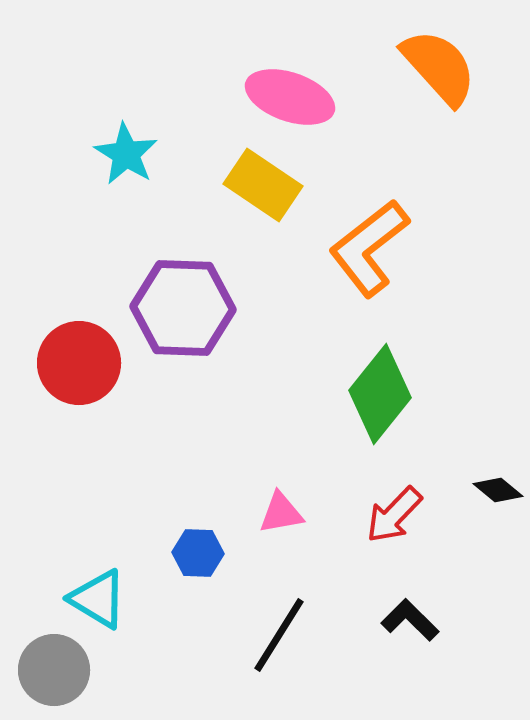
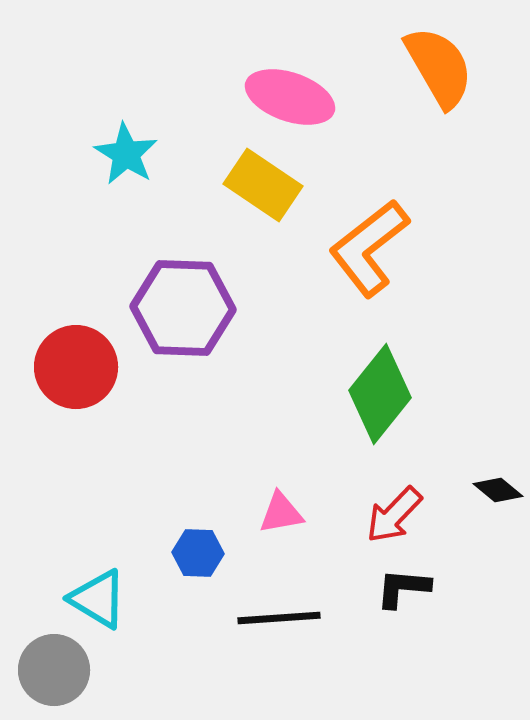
orange semicircle: rotated 12 degrees clockwise
red circle: moved 3 px left, 4 px down
black L-shape: moved 7 px left, 32 px up; rotated 40 degrees counterclockwise
black line: moved 17 px up; rotated 54 degrees clockwise
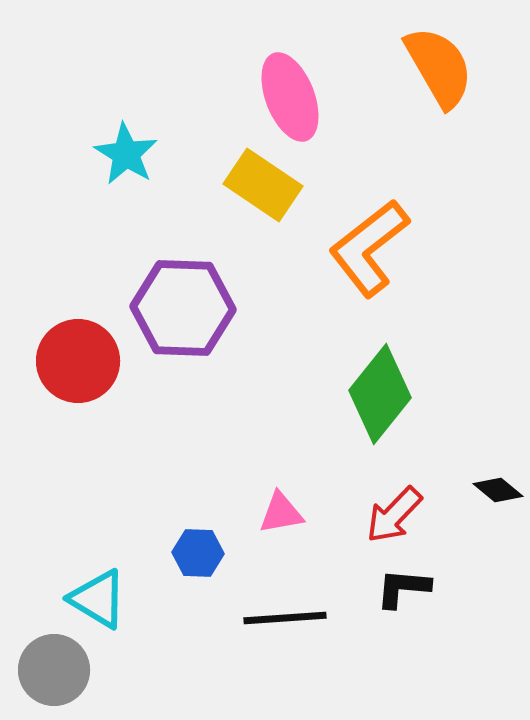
pink ellipse: rotated 50 degrees clockwise
red circle: moved 2 px right, 6 px up
black line: moved 6 px right
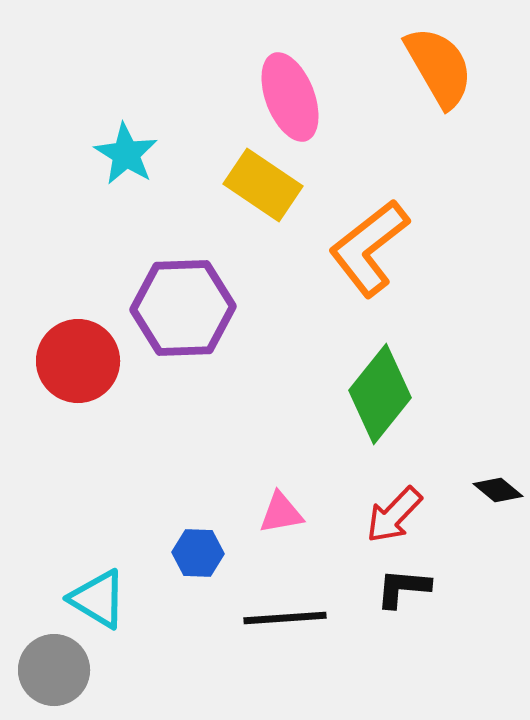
purple hexagon: rotated 4 degrees counterclockwise
